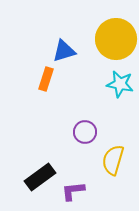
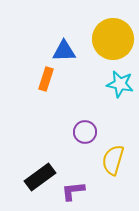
yellow circle: moved 3 px left
blue triangle: rotated 15 degrees clockwise
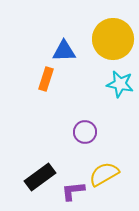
yellow semicircle: moved 9 px left, 14 px down; rotated 44 degrees clockwise
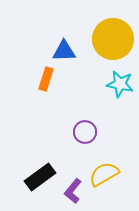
purple L-shape: rotated 45 degrees counterclockwise
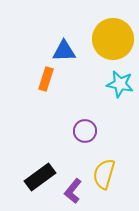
purple circle: moved 1 px up
yellow semicircle: rotated 44 degrees counterclockwise
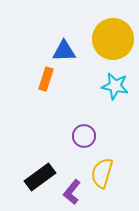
cyan star: moved 5 px left, 2 px down
purple circle: moved 1 px left, 5 px down
yellow semicircle: moved 2 px left, 1 px up
purple L-shape: moved 1 px left, 1 px down
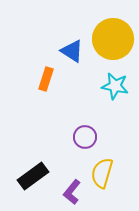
blue triangle: moved 8 px right; rotated 35 degrees clockwise
purple circle: moved 1 px right, 1 px down
black rectangle: moved 7 px left, 1 px up
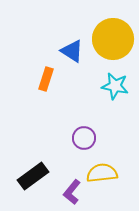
purple circle: moved 1 px left, 1 px down
yellow semicircle: rotated 68 degrees clockwise
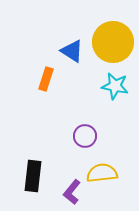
yellow circle: moved 3 px down
purple circle: moved 1 px right, 2 px up
black rectangle: rotated 48 degrees counterclockwise
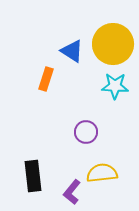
yellow circle: moved 2 px down
cyan star: rotated 8 degrees counterclockwise
purple circle: moved 1 px right, 4 px up
black rectangle: rotated 12 degrees counterclockwise
